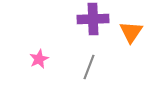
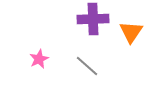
gray line: moved 2 px left, 1 px up; rotated 70 degrees counterclockwise
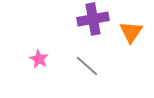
purple cross: rotated 8 degrees counterclockwise
pink star: rotated 18 degrees counterclockwise
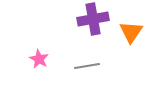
gray line: rotated 50 degrees counterclockwise
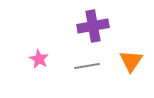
purple cross: moved 7 px down
orange triangle: moved 29 px down
